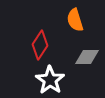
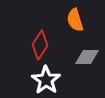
white star: moved 4 px left
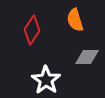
red diamond: moved 8 px left, 15 px up
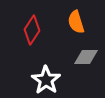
orange semicircle: moved 1 px right, 2 px down
gray diamond: moved 1 px left
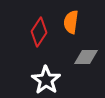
orange semicircle: moved 5 px left; rotated 25 degrees clockwise
red diamond: moved 7 px right, 2 px down
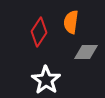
gray diamond: moved 5 px up
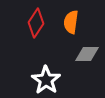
red diamond: moved 3 px left, 9 px up
gray diamond: moved 1 px right, 2 px down
